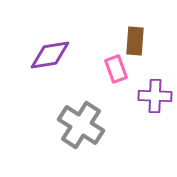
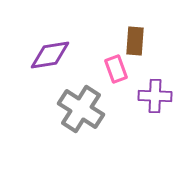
gray cross: moved 16 px up
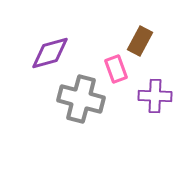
brown rectangle: moved 5 px right; rotated 24 degrees clockwise
purple diamond: moved 2 px up; rotated 6 degrees counterclockwise
gray cross: moved 10 px up; rotated 18 degrees counterclockwise
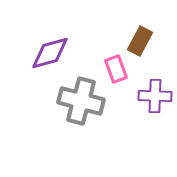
gray cross: moved 2 px down
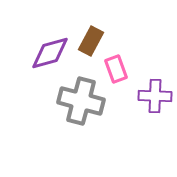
brown rectangle: moved 49 px left
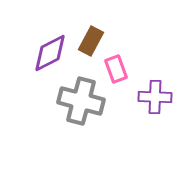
purple diamond: rotated 12 degrees counterclockwise
purple cross: moved 1 px down
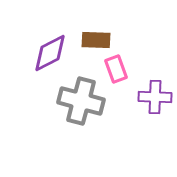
brown rectangle: moved 5 px right, 1 px up; rotated 64 degrees clockwise
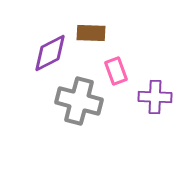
brown rectangle: moved 5 px left, 7 px up
pink rectangle: moved 2 px down
gray cross: moved 2 px left
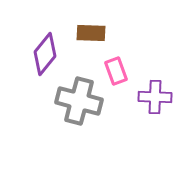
purple diamond: moved 5 px left, 1 px down; rotated 24 degrees counterclockwise
